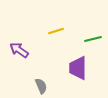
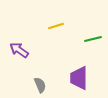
yellow line: moved 5 px up
purple trapezoid: moved 1 px right, 10 px down
gray semicircle: moved 1 px left, 1 px up
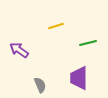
green line: moved 5 px left, 4 px down
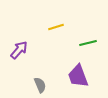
yellow line: moved 1 px down
purple arrow: rotated 96 degrees clockwise
purple trapezoid: moved 1 px left, 2 px up; rotated 20 degrees counterclockwise
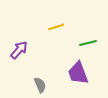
purple trapezoid: moved 3 px up
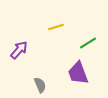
green line: rotated 18 degrees counterclockwise
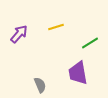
green line: moved 2 px right
purple arrow: moved 16 px up
purple trapezoid: rotated 10 degrees clockwise
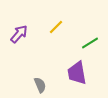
yellow line: rotated 28 degrees counterclockwise
purple trapezoid: moved 1 px left
